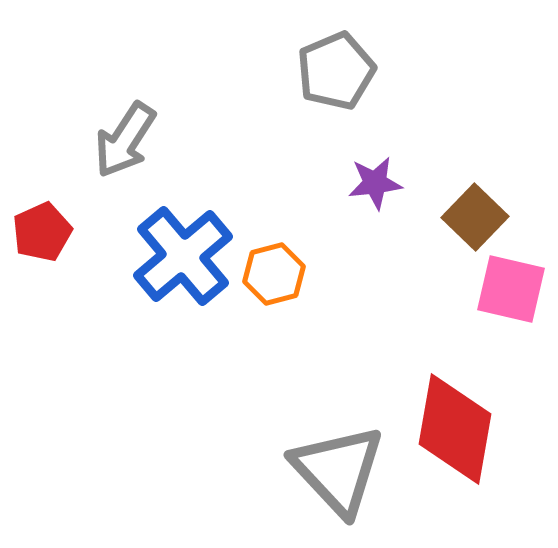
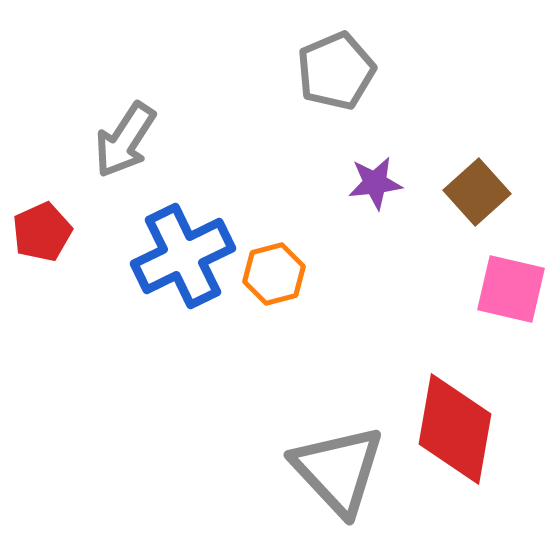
brown square: moved 2 px right, 25 px up; rotated 4 degrees clockwise
blue cross: rotated 14 degrees clockwise
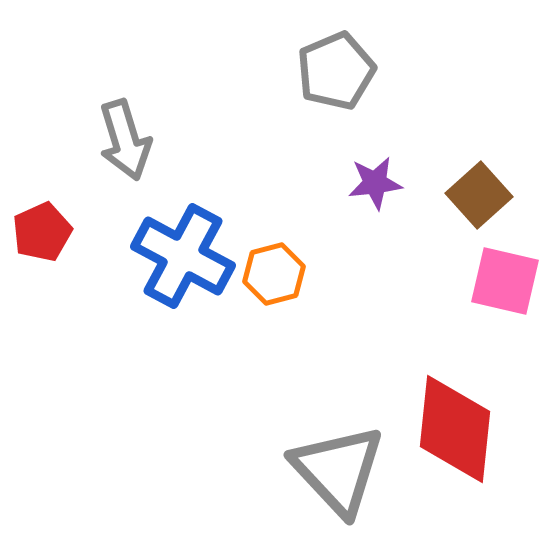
gray arrow: rotated 50 degrees counterclockwise
brown square: moved 2 px right, 3 px down
blue cross: rotated 36 degrees counterclockwise
pink square: moved 6 px left, 8 px up
red diamond: rotated 4 degrees counterclockwise
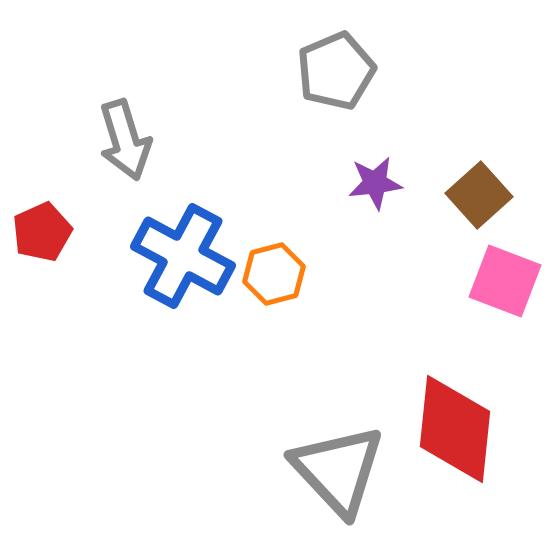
pink square: rotated 8 degrees clockwise
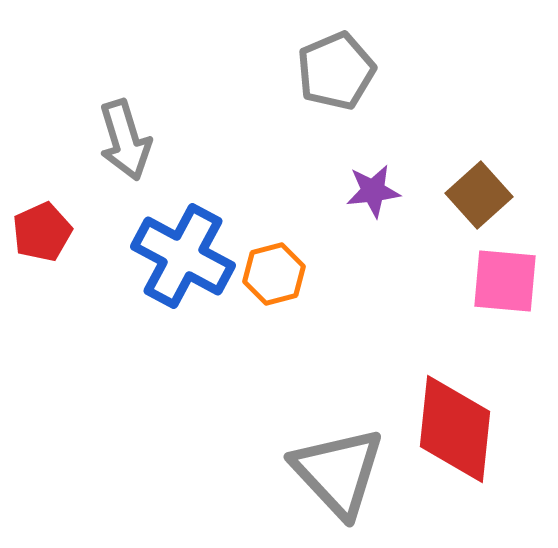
purple star: moved 2 px left, 8 px down
pink square: rotated 16 degrees counterclockwise
gray triangle: moved 2 px down
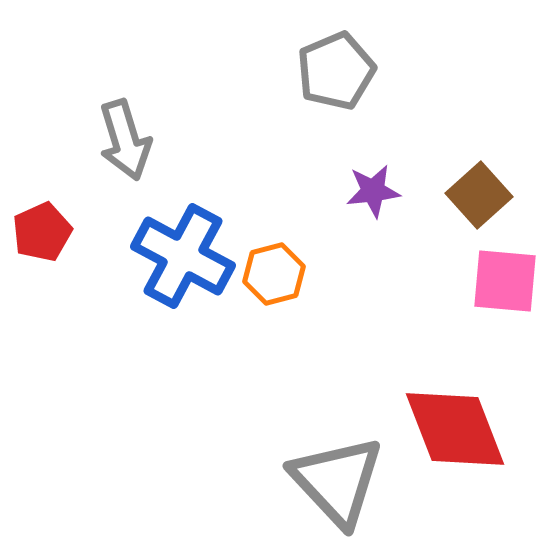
red diamond: rotated 27 degrees counterclockwise
gray triangle: moved 1 px left, 9 px down
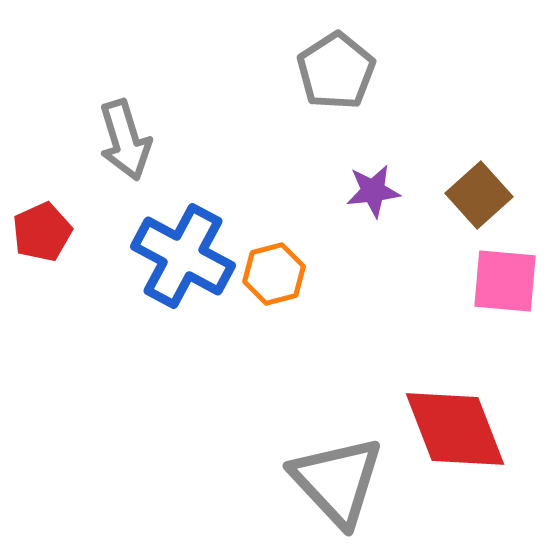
gray pentagon: rotated 10 degrees counterclockwise
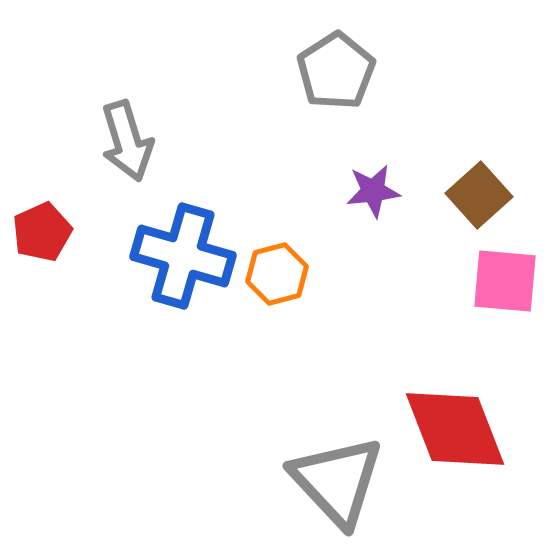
gray arrow: moved 2 px right, 1 px down
blue cross: rotated 12 degrees counterclockwise
orange hexagon: moved 3 px right
